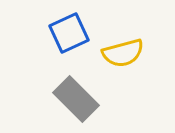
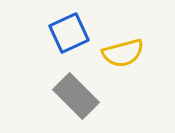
gray rectangle: moved 3 px up
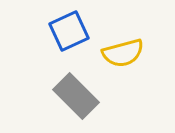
blue square: moved 2 px up
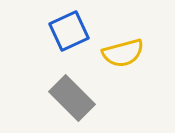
gray rectangle: moved 4 px left, 2 px down
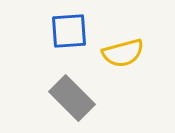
blue square: rotated 21 degrees clockwise
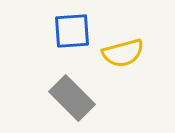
blue square: moved 3 px right
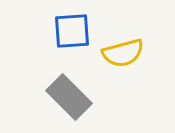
gray rectangle: moved 3 px left, 1 px up
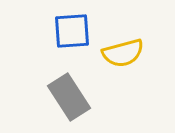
gray rectangle: rotated 12 degrees clockwise
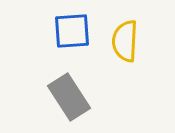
yellow semicircle: moved 2 px right, 12 px up; rotated 108 degrees clockwise
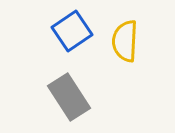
blue square: rotated 30 degrees counterclockwise
